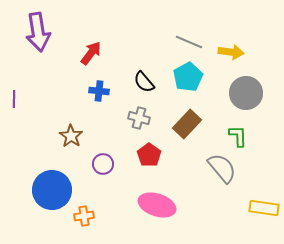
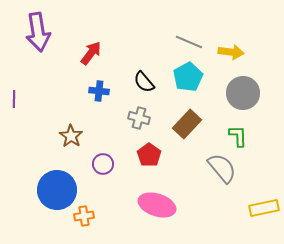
gray circle: moved 3 px left
blue circle: moved 5 px right
yellow rectangle: rotated 20 degrees counterclockwise
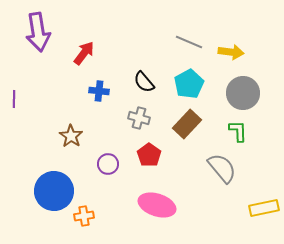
red arrow: moved 7 px left
cyan pentagon: moved 1 px right, 7 px down
green L-shape: moved 5 px up
purple circle: moved 5 px right
blue circle: moved 3 px left, 1 px down
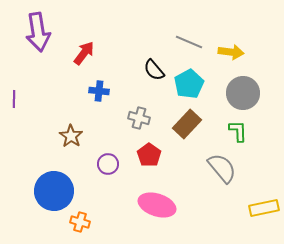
black semicircle: moved 10 px right, 12 px up
orange cross: moved 4 px left, 6 px down; rotated 24 degrees clockwise
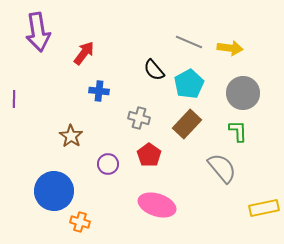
yellow arrow: moved 1 px left, 4 px up
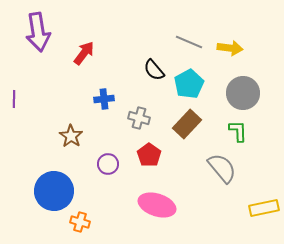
blue cross: moved 5 px right, 8 px down; rotated 12 degrees counterclockwise
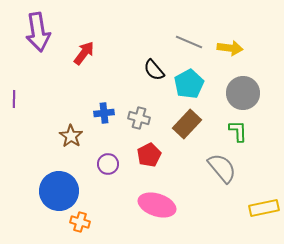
blue cross: moved 14 px down
red pentagon: rotated 10 degrees clockwise
blue circle: moved 5 px right
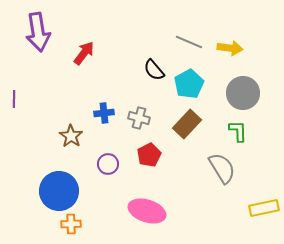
gray semicircle: rotated 8 degrees clockwise
pink ellipse: moved 10 px left, 6 px down
orange cross: moved 9 px left, 2 px down; rotated 18 degrees counterclockwise
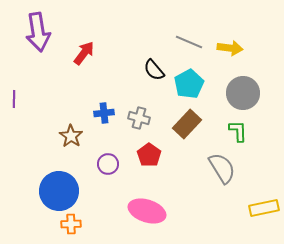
red pentagon: rotated 10 degrees counterclockwise
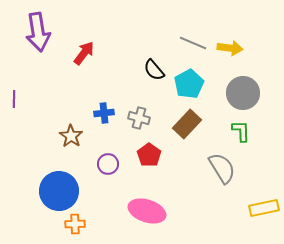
gray line: moved 4 px right, 1 px down
green L-shape: moved 3 px right
orange cross: moved 4 px right
